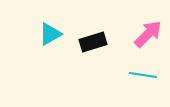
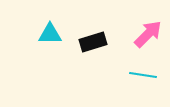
cyan triangle: rotated 30 degrees clockwise
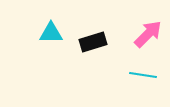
cyan triangle: moved 1 px right, 1 px up
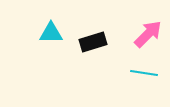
cyan line: moved 1 px right, 2 px up
